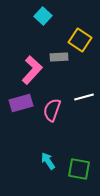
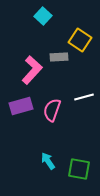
purple rectangle: moved 3 px down
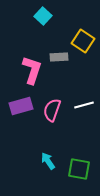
yellow square: moved 3 px right, 1 px down
pink L-shape: rotated 24 degrees counterclockwise
white line: moved 8 px down
